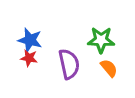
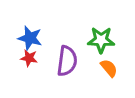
blue star: moved 2 px up
purple semicircle: moved 2 px left, 3 px up; rotated 20 degrees clockwise
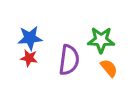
blue star: rotated 20 degrees counterclockwise
purple semicircle: moved 2 px right, 1 px up
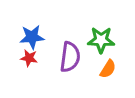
blue star: moved 2 px right, 1 px up
purple semicircle: moved 1 px right, 3 px up
orange semicircle: moved 1 px left, 1 px down; rotated 72 degrees clockwise
